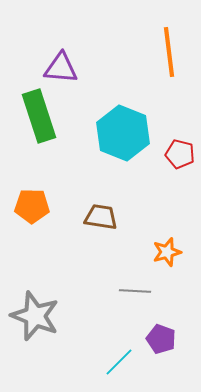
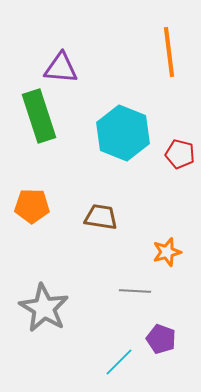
gray star: moved 9 px right, 8 px up; rotated 9 degrees clockwise
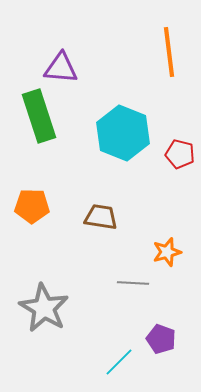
gray line: moved 2 px left, 8 px up
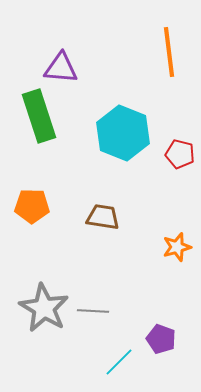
brown trapezoid: moved 2 px right
orange star: moved 10 px right, 5 px up
gray line: moved 40 px left, 28 px down
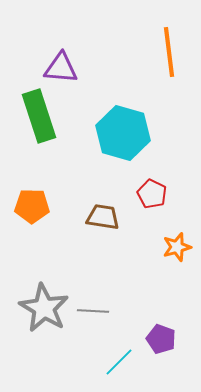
cyan hexagon: rotated 6 degrees counterclockwise
red pentagon: moved 28 px left, 40 px down; rotated 12 degrees clockwise
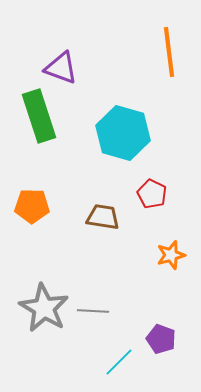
purple triangle: rotated 15 degrees clockwise
orange star: moved 6 px left, 8 px down
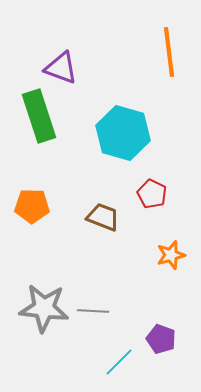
brown trapezoid: rotated 12 degrees clockwise
gray star: rotated 24 degrees counterclockwise
